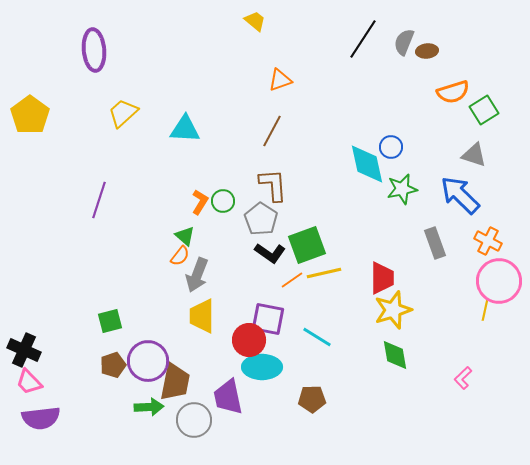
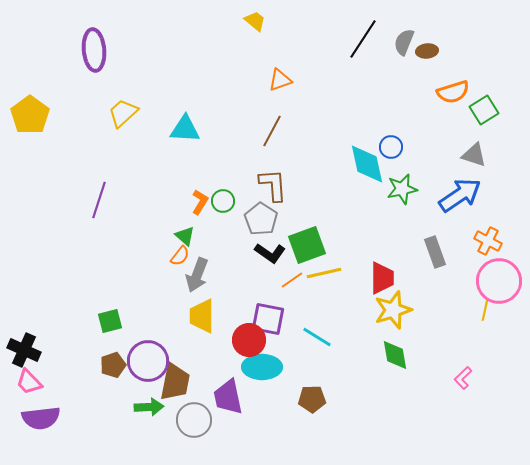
blue arrow at (460, 195): rotated 102 degrees clockwise
gray rectangle at (435, 243): moved 9 px down
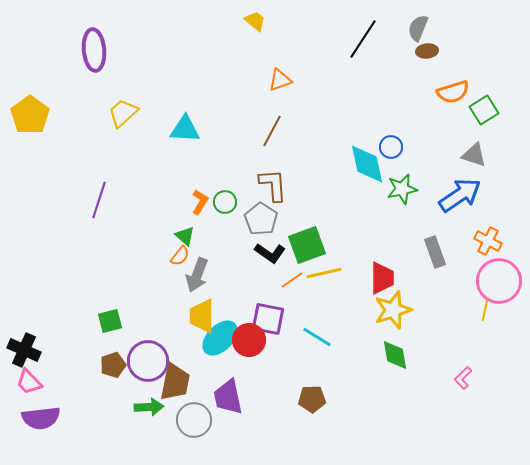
gray semicircle at (404, 42): moved 14 px right, 14 px up
green circle at (223, 201): moved 2 px right, 1 px down
cyan ellipse at (262, 367): moved 42 px left, 29 px up; rotated 45 degrees counterclockwise
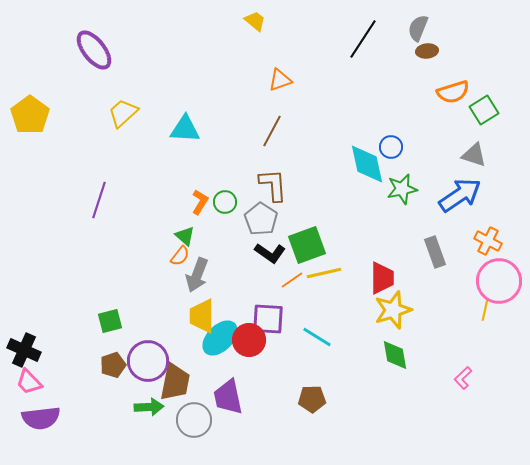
purple ellipse at (94, 50): rotated 33 degrees counterclockwise
purple square at (268, 319): rotated 8 degrees counterclockwise
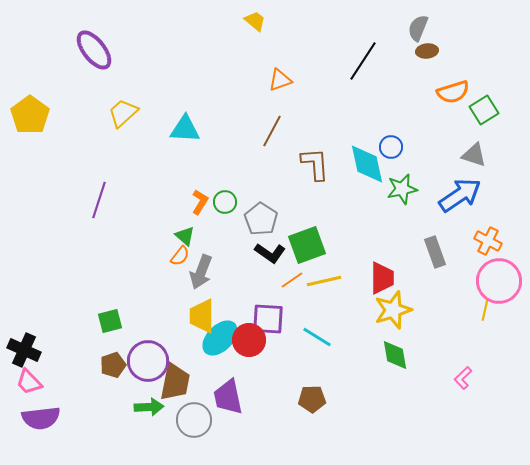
black line at (363, 39): moved 22 px down
brown L-shape at (273, 185): moved 42 px right, 21 px up
yellow line at (324, 273): moved 8 px down
gray arrow at (197, 275): moved 4 px right, 3 px up
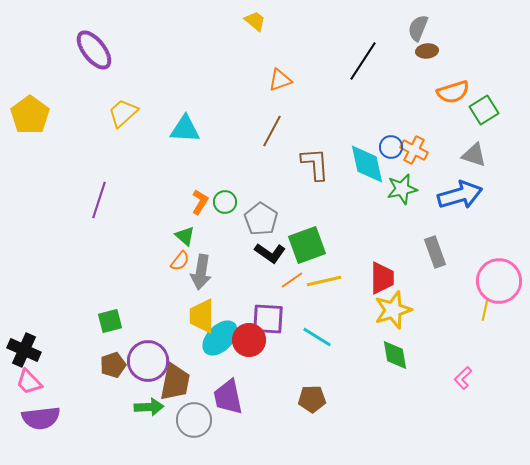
blue arrow at (460, 195): rotated 18 degrees clockwise
orange cross at (488, 241): moved 74 px left, 91 px up
orange semicircle at (180, 256): moved 5 px down
gray arrow at (201, 272): rotated 12 degrees counterclockwise
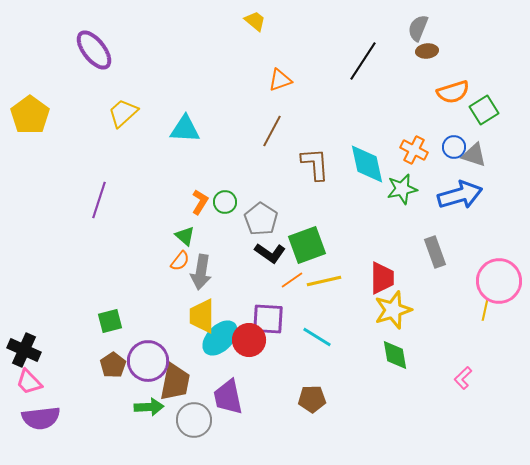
blue circle at (391, 147): moved 63 px right
brown pentagon at (113, 365): rotated 15 degrees counterclockwise
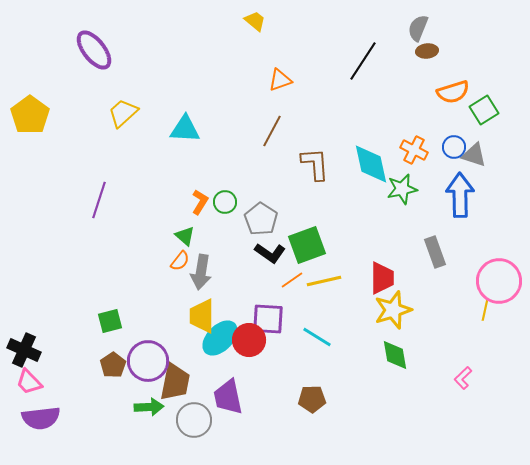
cyan diamond at (367, 164): moved 4 px right
blue arrow at (460, 195): rotated 75 degrees counterclockwise
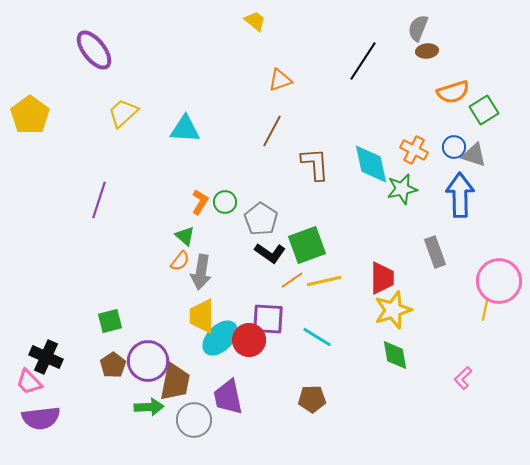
black cross at (24, 350): moved 22 px right, 7 px down
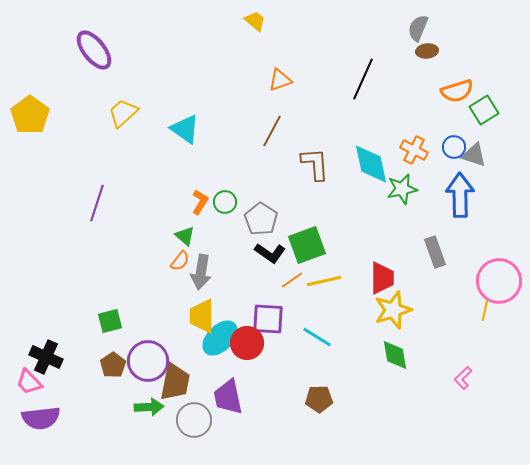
black line at (363, 61): moved 18 px down; rotated 9 degrees counterclockwise
orange semicircle at (453, 92): moved 4 px right, 1 px up
cyan triangle at (185, 129): rotated 32 degrees clockwise
purple line at (99, 200): moved 2 px left, 3 px down
red circle at (249, 340): moved 2 px left, 3 px down
brown pentagon at (312, 399): moved 7 px right
